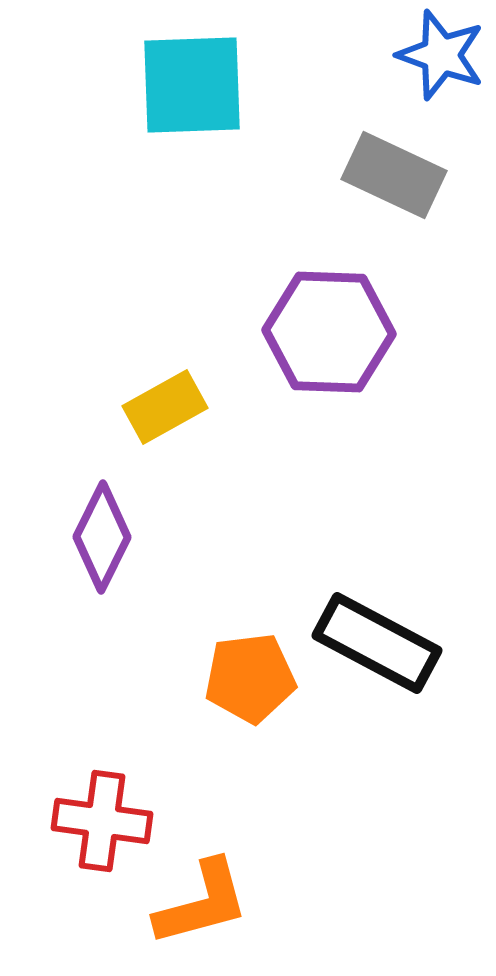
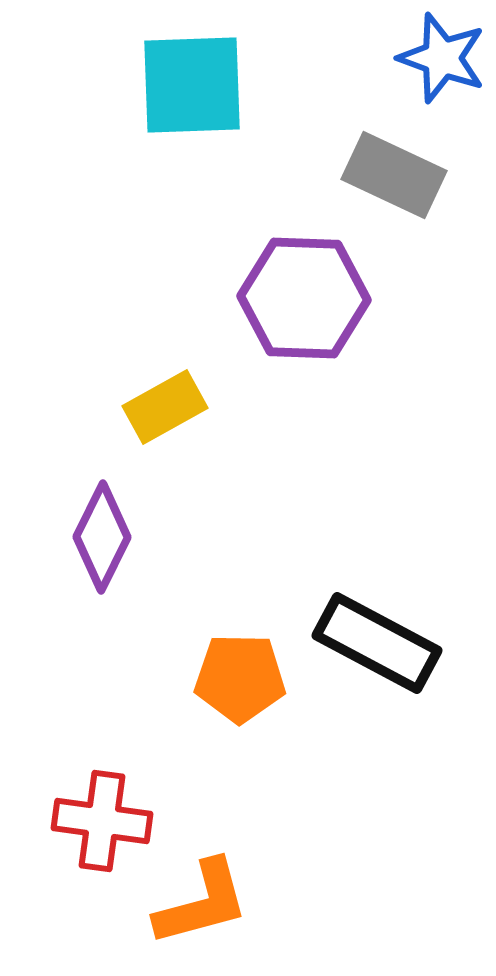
blue star: moved 1 px right, 3 px down
purple hexagon: moved 25 px left, 34 px up
orange pentagon: moved 10 px left; rotated 8 degrees clockwise
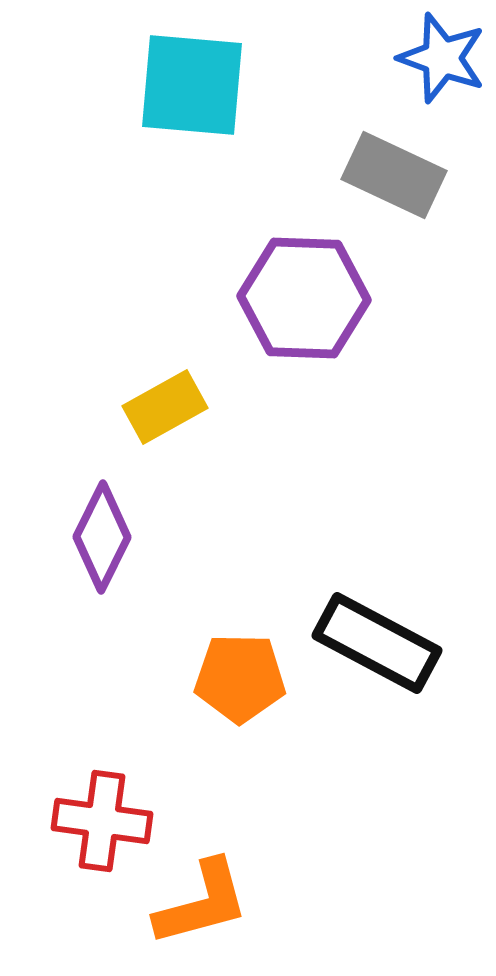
cyan square: rotated 7 degrees clockwise
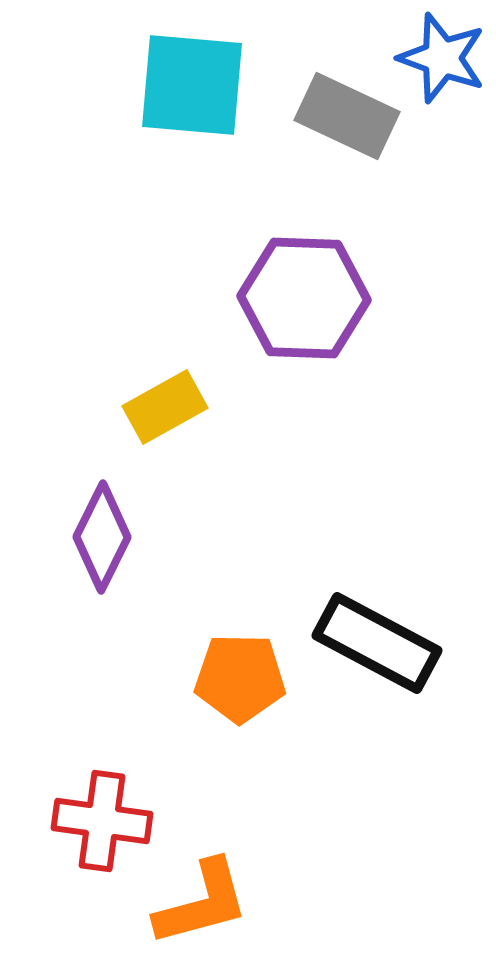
gray rectangle: moved 47 px left, 59 px up
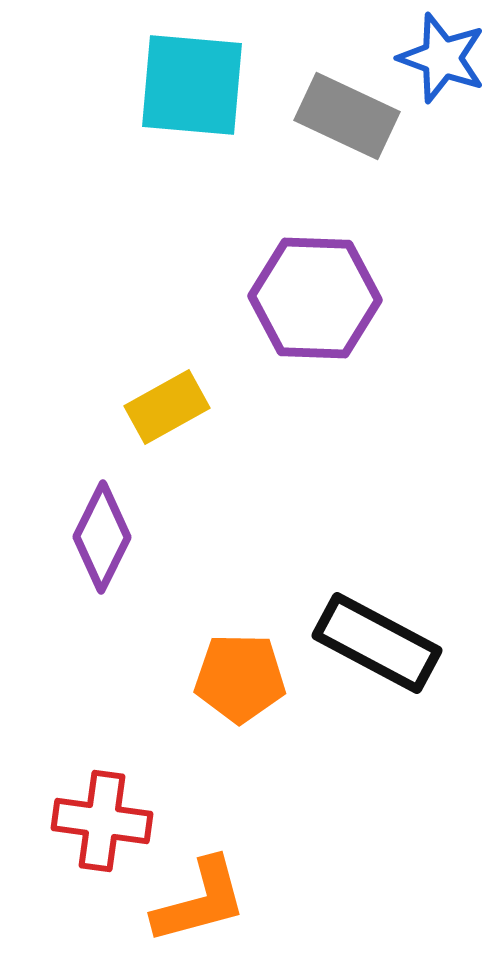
purple hexagon: moved 11 px right
yellow rectangle: moved 2 px right
orange L-shape: moved 2 px left, 2 px up
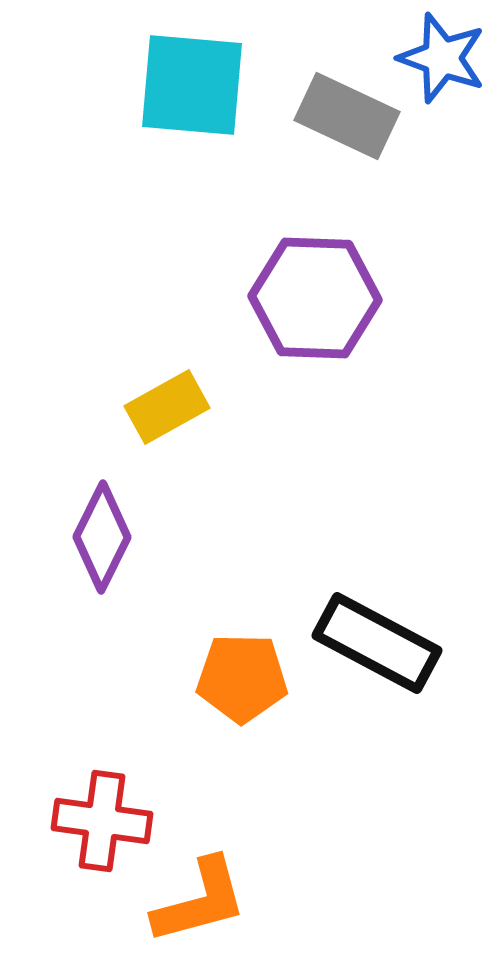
orange pentagon: moved 2 px right
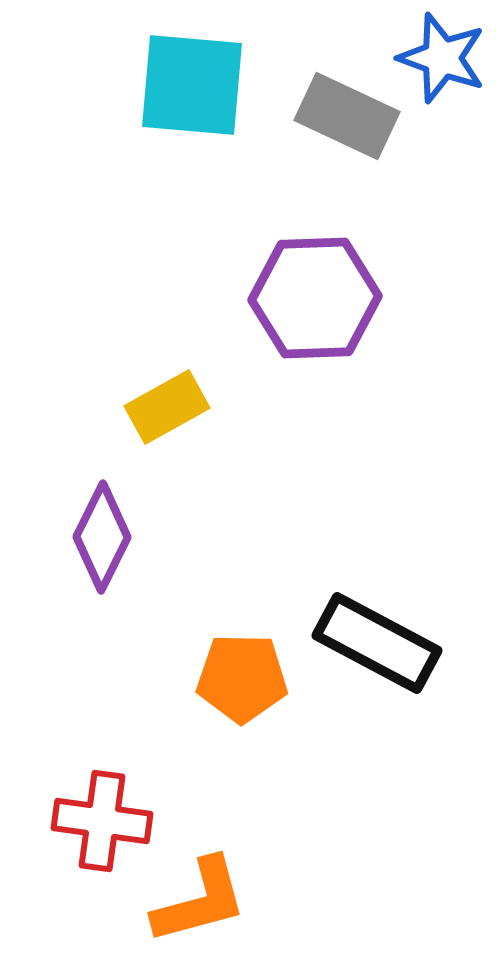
purple hexagon: rotated 4 degrees counterclockwise
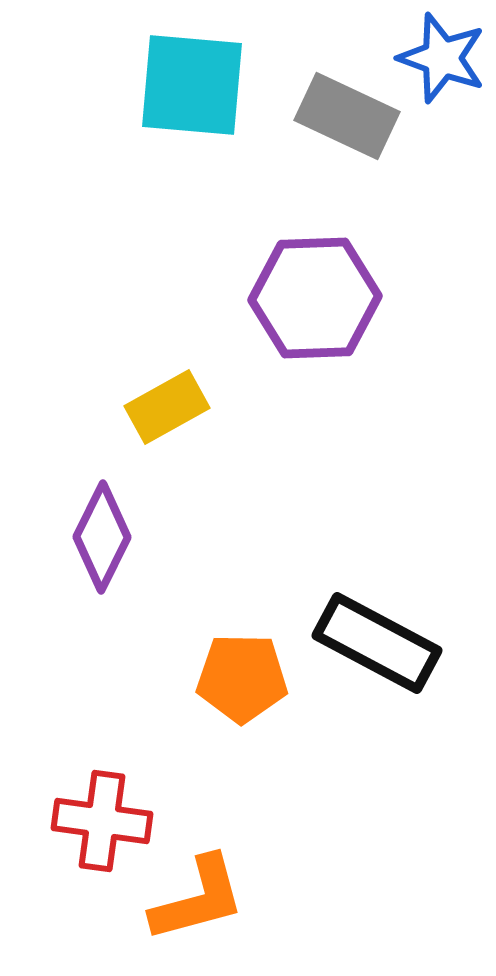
orange L-shape: moved 2 px left, 2 px up
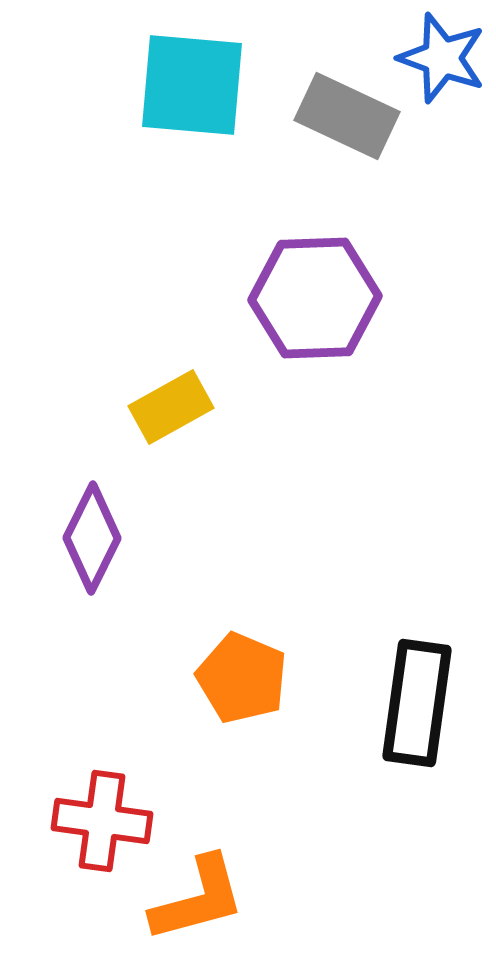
yellow rectangle: moved 4 px right
purple diamond: moved 10 px left, 1 px down
black rectangle: moved 40 px right, 60 px down; rotated 70 degrees clockwise
orange pentagon: rotated 22 degrees clockwise
